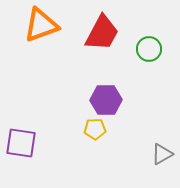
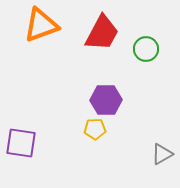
green circle: moved 3 px left
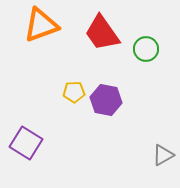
red trapezoid: rotated 117 degrees clockwise
purple hexagon: rotated 12 degrees clockwise
yellow pentagon: moved 21 px left, 37 px up
purple square: moved 5 px right; rotated 24 degrees clockwise
gray triangle: moved 1 px right, 1 px down
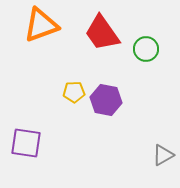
purple square: rotated 24 degrees counterclockwise
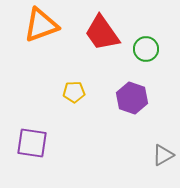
purple hexagon: moved 26 px right, 2 px up; rotated 8 degrees clockwise
purple square: moved 6 px right
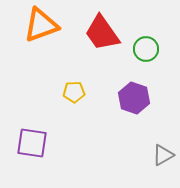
purple hexagon: moved 2 px right
